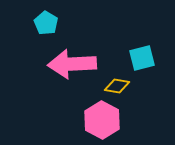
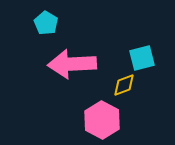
yellow diamond: moved 7 px right, 1 px up; rotated 30 degrees counterclockwise
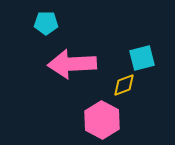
cyan pentagon: rotated 30 degrees counterclockwise
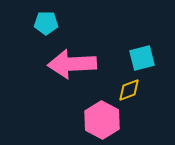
yellow diamond: moved 5 px right, 5 px down
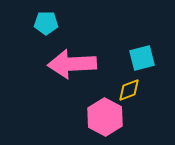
pink hexagon: moved 3 px right, 3 px up
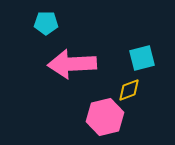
pink hexagon: rotated 18 degrees clockwise
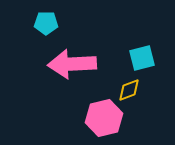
pink hexagon: moved 1 px left, 1 px down
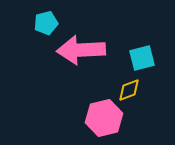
cyan pentagon: rotated 15 degrees counterclockwise
pink arrow: moved 9 px right, 14 px up
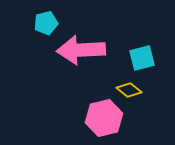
yellow diamond: rotated 60 degrees clockwise
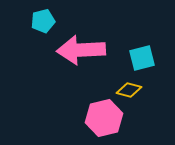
cyan pentagon: moved 3 px left, 2 px up
yellow diamond: rotated 25 degrees counterclockwise
